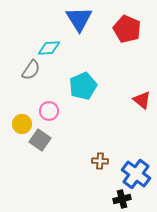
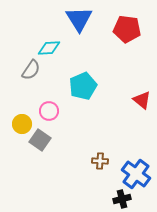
red pentagon: rotated 16 degrees counterclockwise
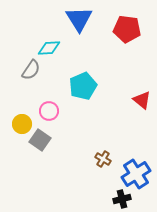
brown cross: moved 3 px right, 2 px up; rotated 28 degrees clockwise
blue cross: rotated 20 degrees clockwise
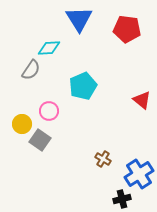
blue cross: moved 3 px right
